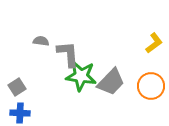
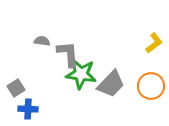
gray semicircle: moved 1 px right
green star: moved 2 px up
gray trapezoid: moved 2 px down
gray square: moved 1 px left, 1 px down
blue cross: moved 8 px right, 4 px up
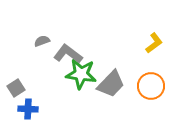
gray semicircle: rotated 28 degrees counterclockwise
gray L-shape: rotated 48 degrees counterclockwise
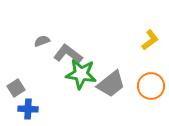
yellow L-shape: moved 4 px left, 3 px up
gray trapezoid: rotated 8 degrees clockwise
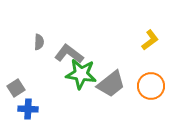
gray semicircle: moved 3 px left, 1 px down; rotated 112 degrees clockwise
gray L-shape: moved 1 px right
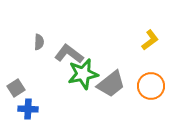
green star: moved 2 px right; rotated 20 degrees counterclockwise
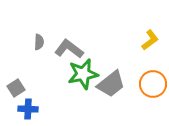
gray L-shape: moved 5 px up
orange circle: moved 2 px right, 2 px up
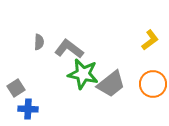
green star: rotated 24 degrees clockwise
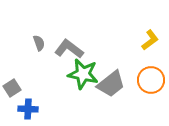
gray semicircle: moved 1 px down; rotated 21 degrees counterclockwise
orange circle: moved 2 px left, 4 px up
gray square: moved 4 px left
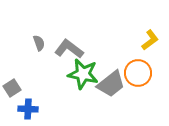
orange circle: moved 13 px left, 7 px up
